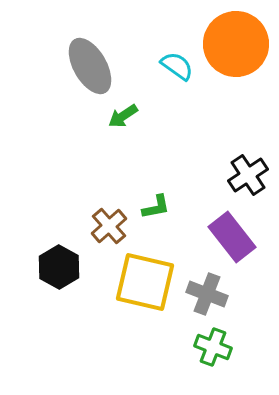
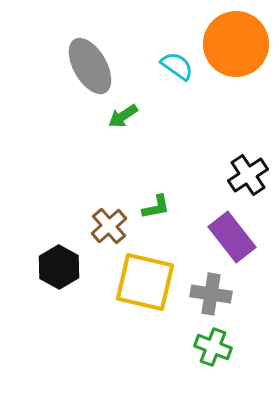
gray cross: moved 4 px right; rotated 12 degrees counterclockwise
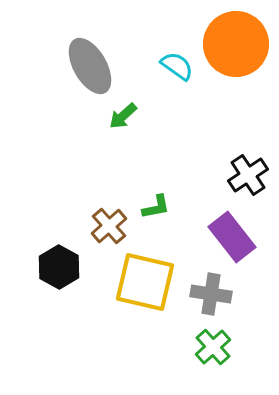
green arrow: rotated 8 degrees counterclockwise
green cross: rotated 27 degrees clockwise
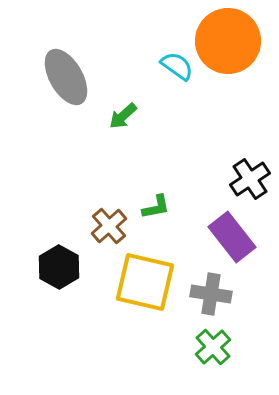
orange circle: moved 8 px left, 3 px up
gray ellipse: moved 24 px left, 11 px down
black cross: moved 2 px right, 4 px down
